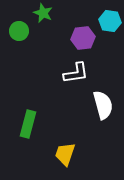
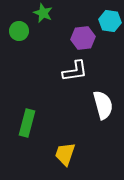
white L-shape: moved 1 px left, 2 px up
green rectangle: moved 1 px left, 1 px up
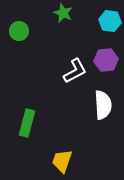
green star: moved 20 px right
purple hexagon: moved 23 px right, 22 px down
white L-shape: rotated 20 degrees counterclockwise
white semicircle: rotated 12 degrees clockwise
yellow trapezoid: moved 3 px left, 7 px down
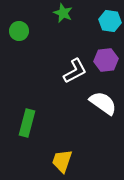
white semicircle: moved 2 px up; rotated 52 degrees counterclockwise
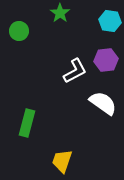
green star: moved 3 px left; rotated 12 degrees clockwise
